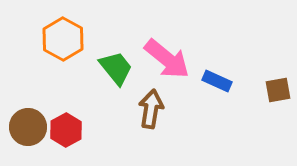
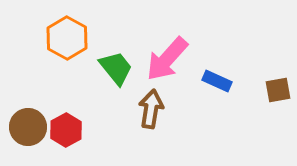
orange hexagon: moved 4 px right, 1 px up
pink arrow: rotated 93 degrees clockwise
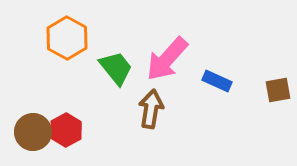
brown circle: moved 5 px right, 5 px down
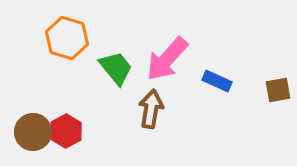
orange hexagon: rotated 12 degrees counterclockwise
red hexagon: moved 1 px down
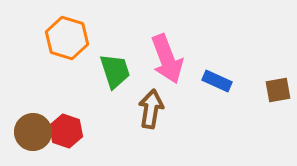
pink arrow: rotated 63 degrees counterclockwise
green trapezoid: moved 1 px left, 3 px down; rotated 21 degrees clockwise
red hexagon: rotated 12 degrees counterclockwise
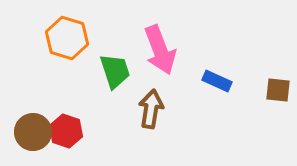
pink arrow: moved 7 px left, 9 px up
brown square: rotated 16 degrees clockwise
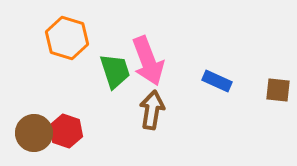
pink arrow: moved 12 px left, 11 px down
brown arrow: moved 1 px right, 1 px down
brown circle: moved 1 px right, 1 px down
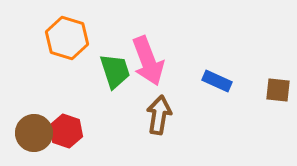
brown arrow: moved 7 px right, 5 px down
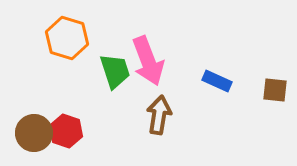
brown square: moved 3 px left
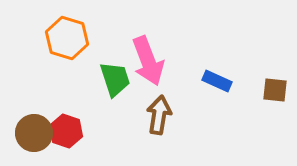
green trapezoid: moved 8 px down
